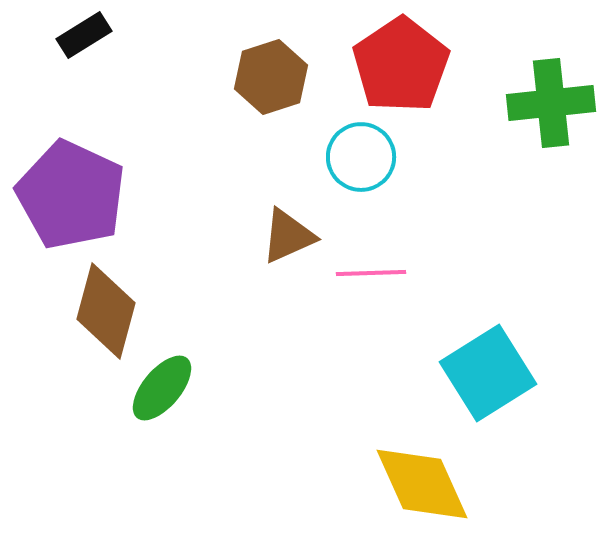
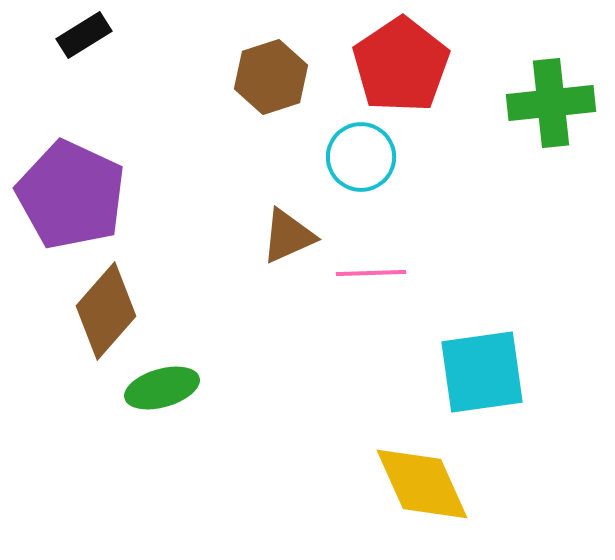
brown diamond: rotated 26 degrees clockwise
cyan square: moved 6 px left, 1 px up; rotated 24 degrees clockwise
green ellipse: rotated 34 degrees clockwise
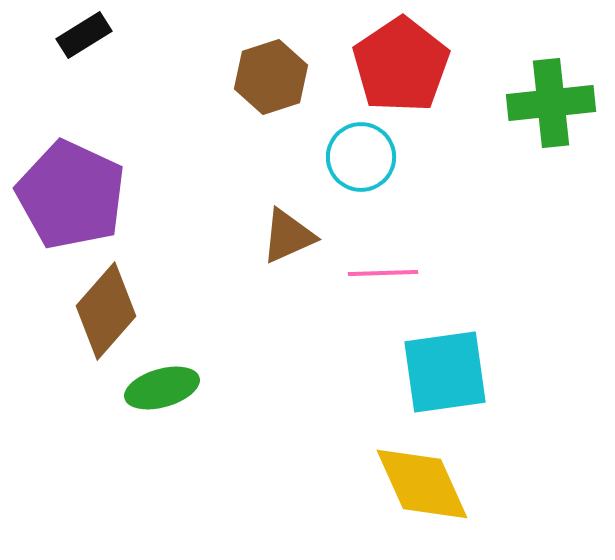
pink line: moved 12 px right
cyan square: moved 37 px left
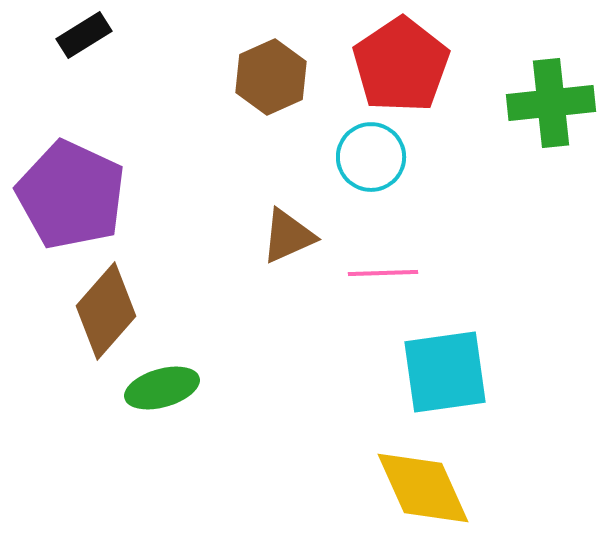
brown hexagon: rotated 6 degrees counterclockwise
cyan circle: moved 10 px right
yellow diamond: moved 1 px right, 4 px down
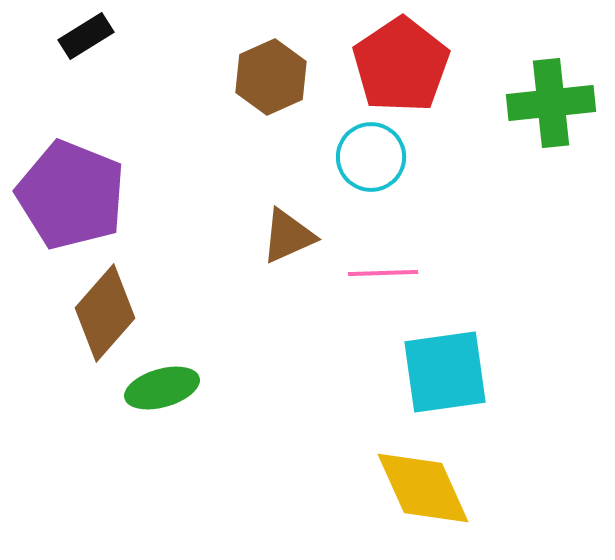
black rectangle: moved 2 px right, 1 px down
purple pentagon: rotated 3 degrees counterclockwise
brown diamond: moved 1 px left, 2 px down
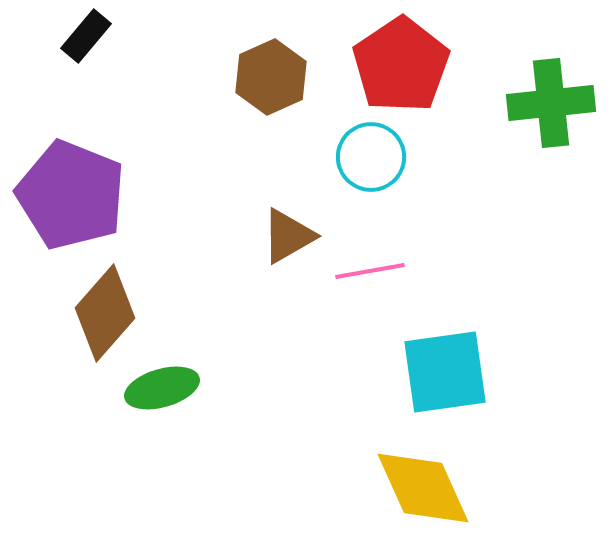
black rectangle: rotated 18 degrees counterclockwise
brown triangle: rotated 6 degrees counterclockwise
pink line: moved 13 px left, 2 px up; rotated 8 degrees counterclockwise
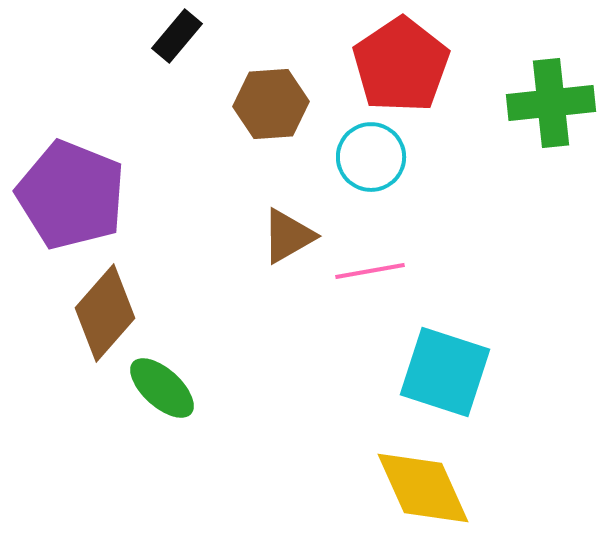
black rectangle: moved 91 px right
brown hexagon: moved 27 px down; rotated 20 degrees clockwise
cyan square: rotated 26 degrees clockwise
green ellipse: rotated 58 degrees clockwise
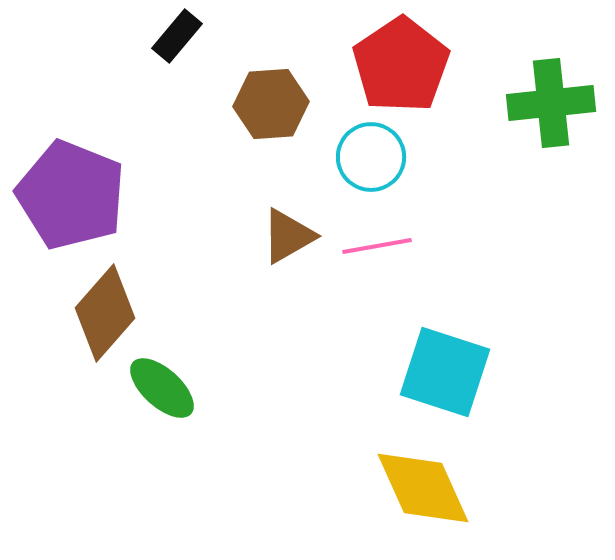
pink line: moved 7 px right, 25 px up
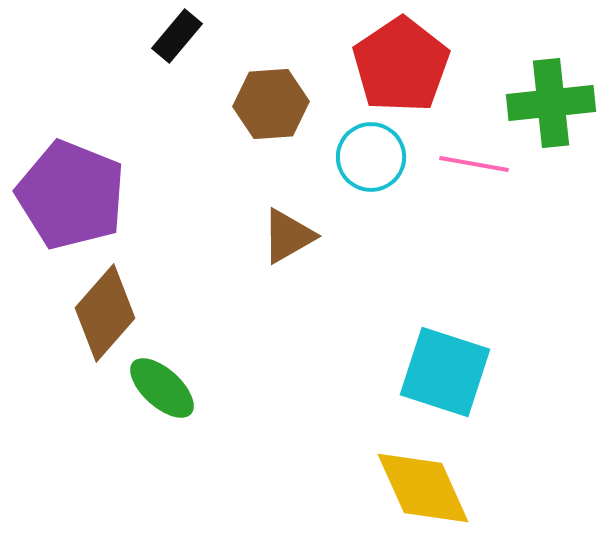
pink line: moved 97 px right, 82 px up; rotated 20 degrees clockwise
